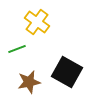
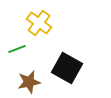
yellow cross: moved 2 px right, 1 px down
black square: moved 4 px up
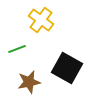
yellow cross: moved 2 px right, 3 px up
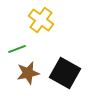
black square: moved 2 px left, 5 px down
brown star: moved 1 px left, 9 px up
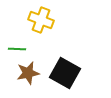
yellow cross: rotated 15 degrees counterclockwise
green line: rotated 24 degrees clockwise
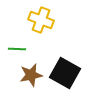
brown star: moved 3 px right, 2 px down
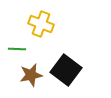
yellow cross: moved 4 px down
black square: moved 1 px right, 3 px up; rotated 8 degrees clockwise
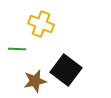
brown star: moved 4 px right, 6 px down
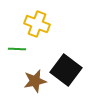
yellow cross: moved 4 px left
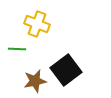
black square: rotated 16 degrees clockwise
